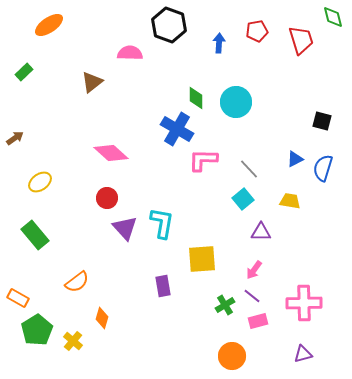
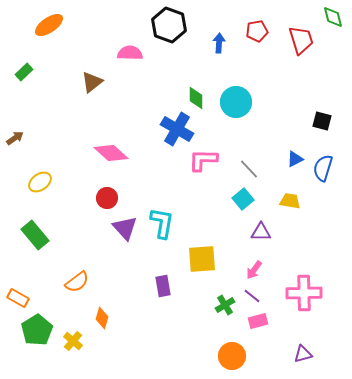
pink cross at (304, 303): moved 10 px up
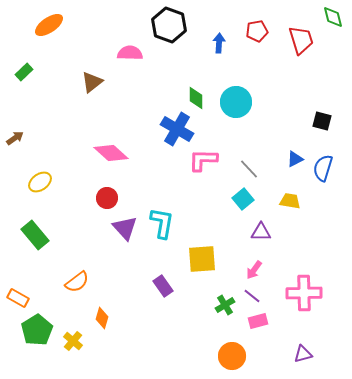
purple rectangle at (163, 286): rotated 25 degrees counterclockwise
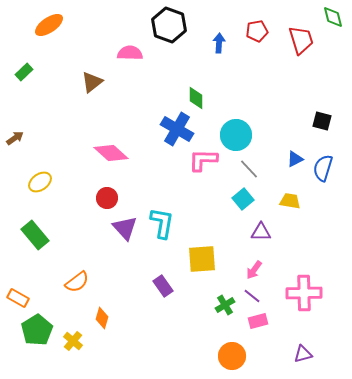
cyan circle at (236, 102): moved 33 px down
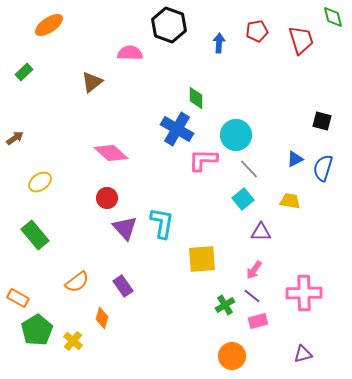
purple rectangle at (163, 286): moved 40 px left
